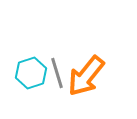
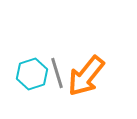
cyan hexagon: moved 1 px right, 1 px down
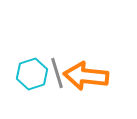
orange arrow: rotated 57 degrees clockwise
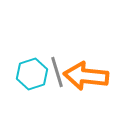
gray line: moved 1 px up
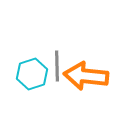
gray line: moved 6 px up; rotated 16 degrees clockwise
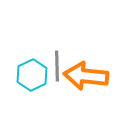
cyan hexagon: moved 1 px down; rotated 8 degrees counterclockwise
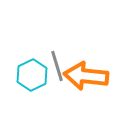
gray line: rotated 16 degrees counterclockwise
